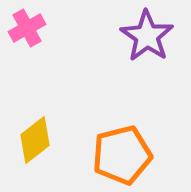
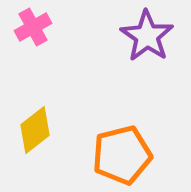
pink cross: moved 6 px right, 1 px up
yellow diamond: moved 10 px up
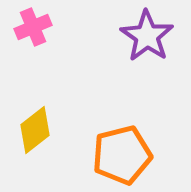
pink cross: rotated 6 degrees clockwise
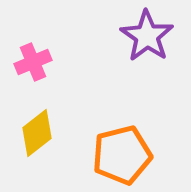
pink cross: moved 35 px down
yellow diamond: moved 2 px right, 3 px down
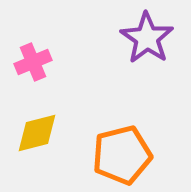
purple star: moved 2 px down
yellow diamond: rotated 24 degrees clockwise
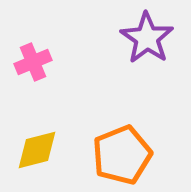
yellow diamond: moved 17 px down
orange pentagon: rotated 8 degrees counterclockwise
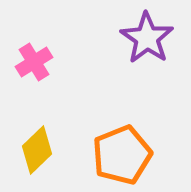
pink cross: moved 1 px right; rotated 9 degrees counterclockwise
yellow diamond: rotated 30 degrees counterclockwise
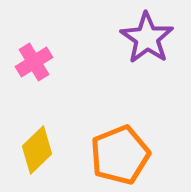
orange pentagon: moved 2 px left
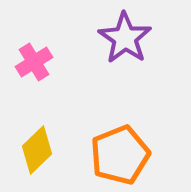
purple star: moved 22 px left
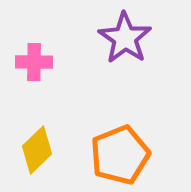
pink cross: rotated 33 degrees clockwise
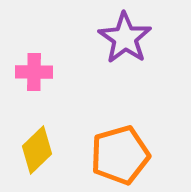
pink cross: moved 10 px down
orange pentagon: rotated 6 degrees clockwise
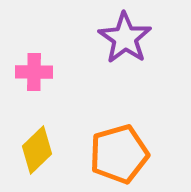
orange pentagon: moved 1 px left, 1 px up
